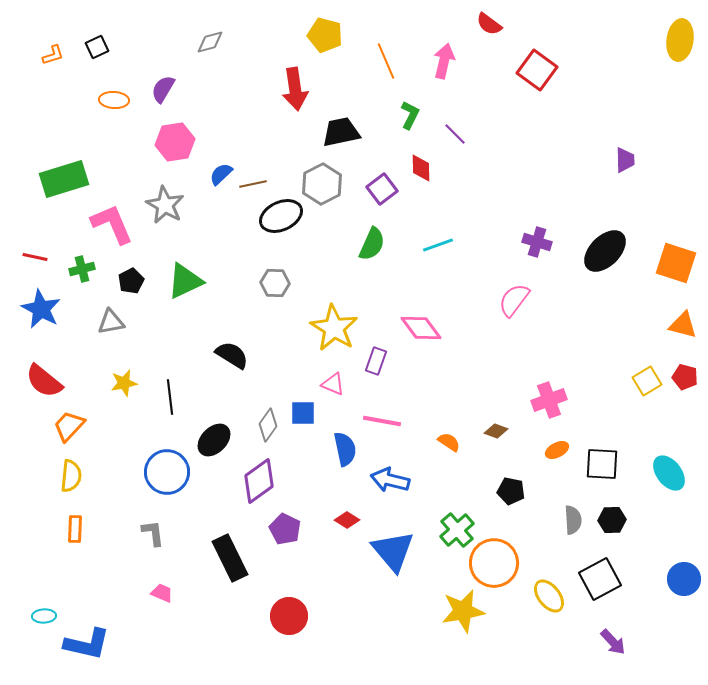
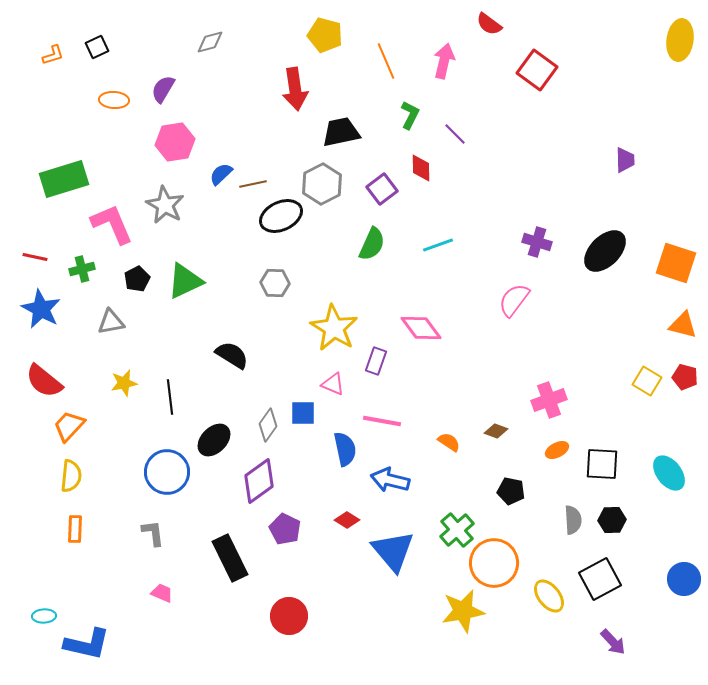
black pentagon at (131, 281): moved 6 px right, 2 px up
yellow square at (647, 381): rotated 28 degrees counterclockwise
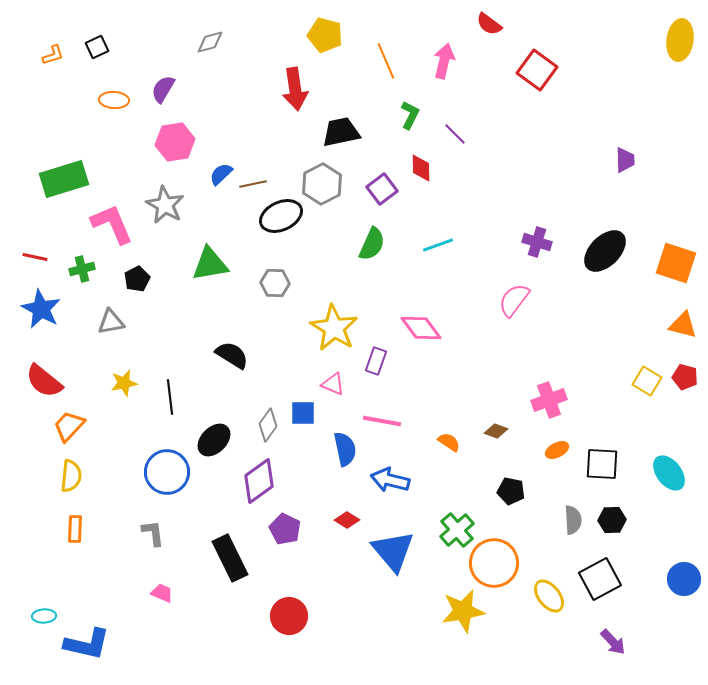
green triangle at (185, 281): moved 25 px right, 17 px up; rotated 15 degrees clockwise
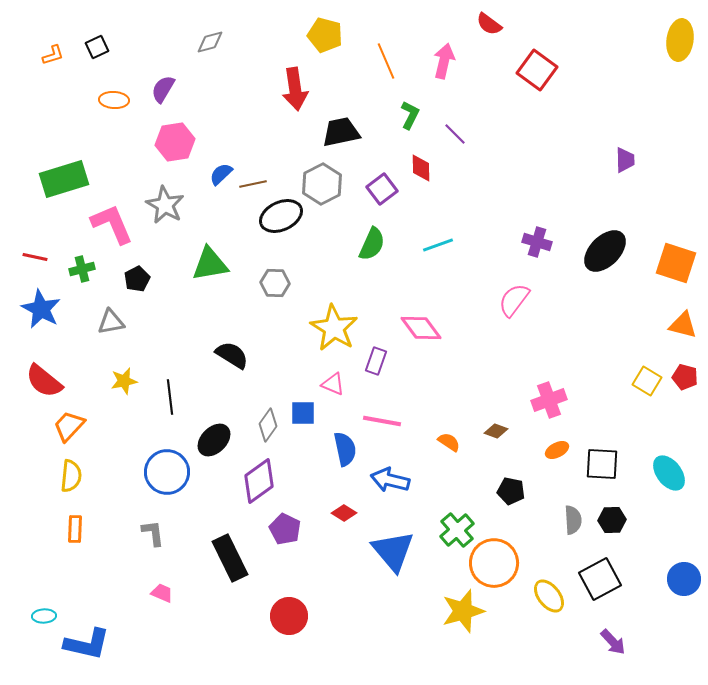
yellow star at (124, 383): moved 2 px up
red diamond at (347, 520): moved 3 px left, 7 px up
yellow star at (463, 611): rotated 6 degrees counterclockwise
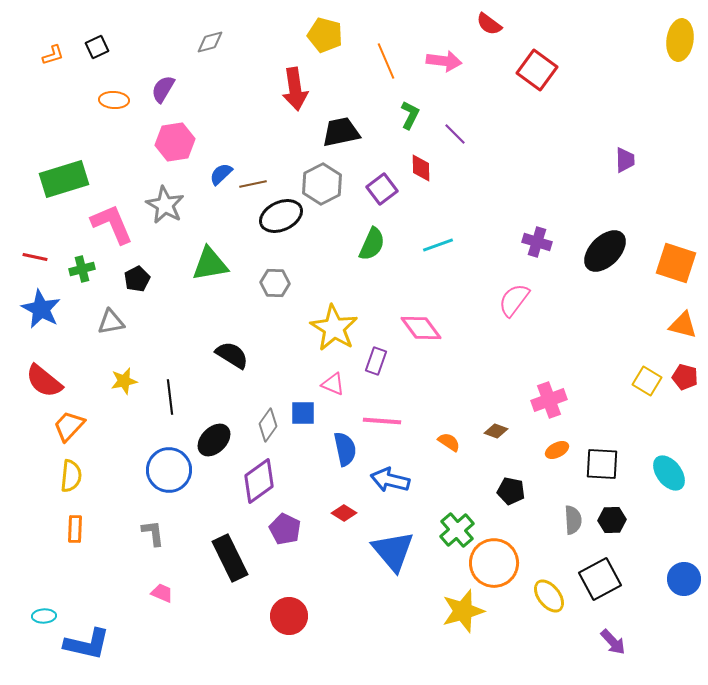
pink arrow at (444, 61): rotated 84 degrees clockwise
pink line at (382, 421): rotated 6 degrees counterclockwise
blue circle at (167, 472): moved 2 px right, 2 px up
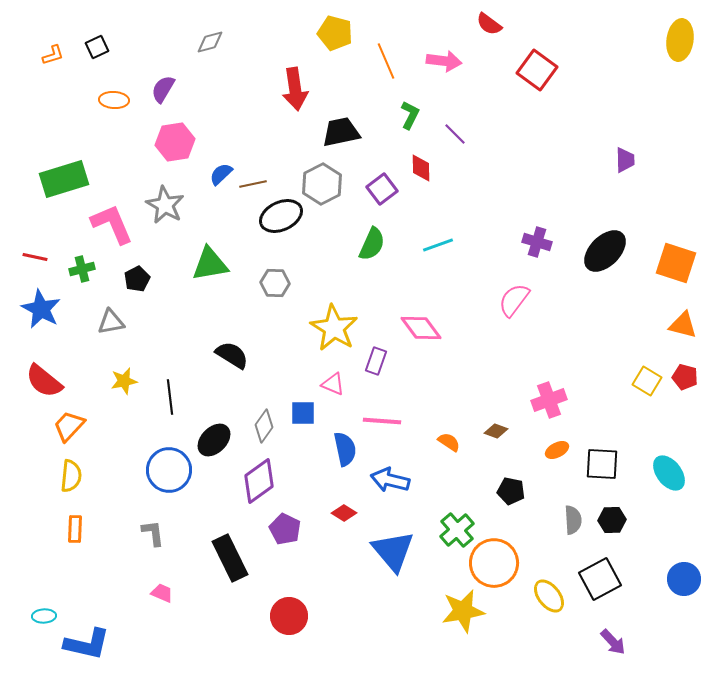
yellow pentagon at (325, 35): moved 10 px right, 2 px up
gray diamond at (268, 425): moved 4 px left, 1 px down
yellow star at (463, 611): rotated 6 degrees clockwise
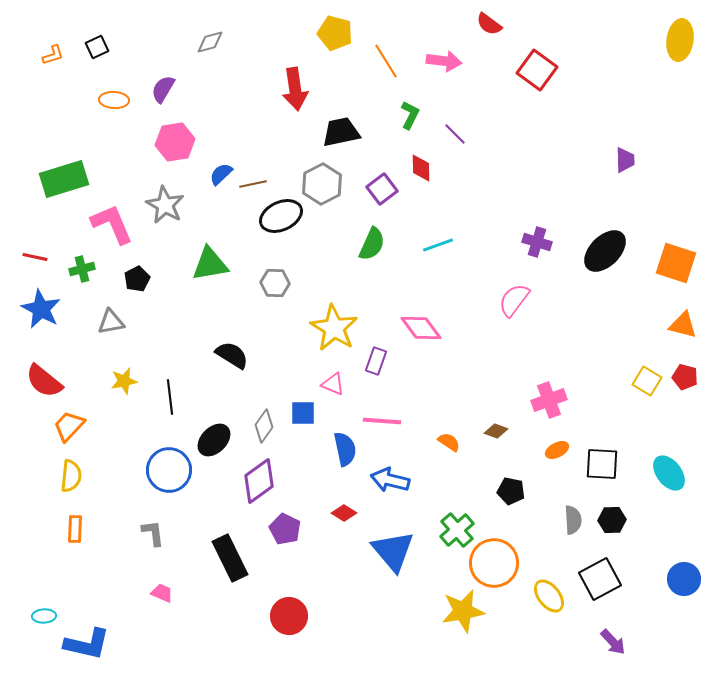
orange line at (386, 61): rotated 9 degrees counterclockwise
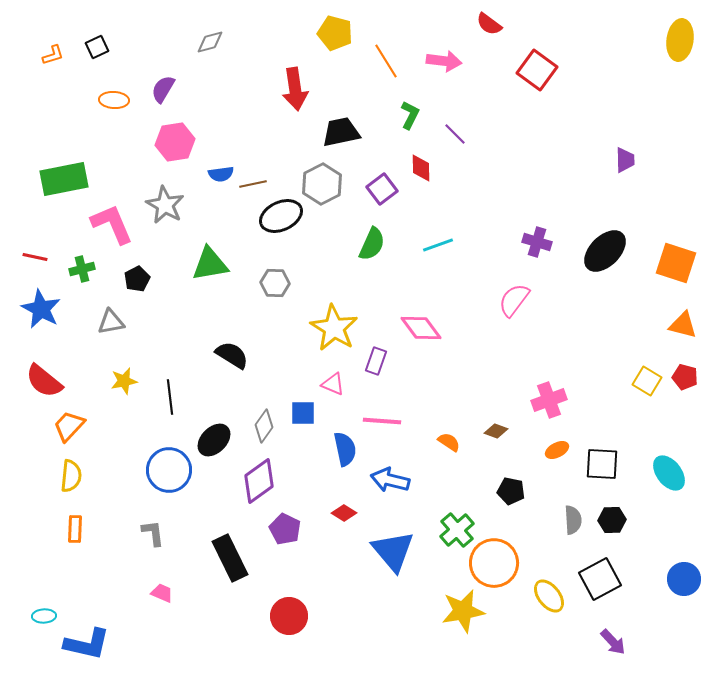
blue semicircle at (221, 174): rotated 145 degrees counterclockwise
green rectangle at (64, 179): rotated 6 degrees clockwise
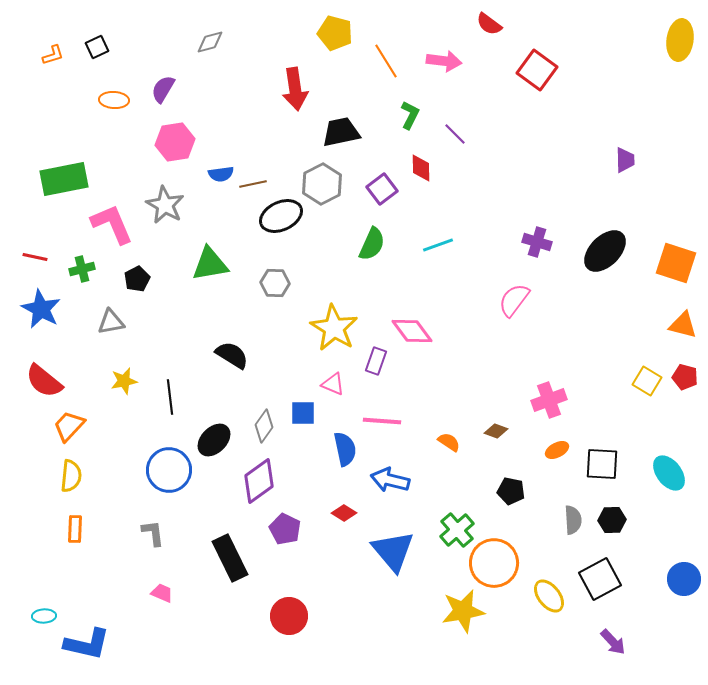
pink diamond at (421, 328): moved 9 px left, 3 px down
